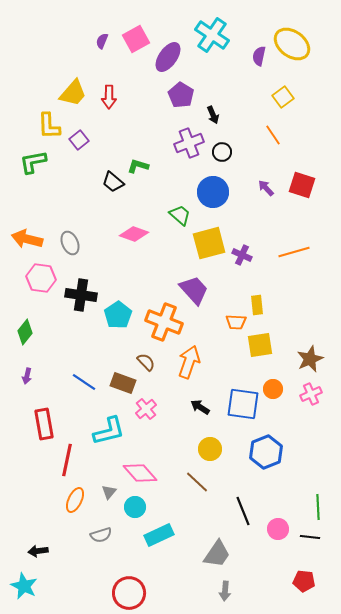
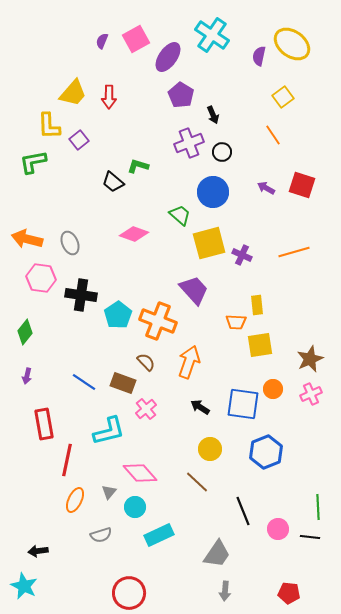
purple arrow at (266, 188): rotated 18 degrees counterclockwise
orange cross at (164, 322): moved 6 px left, 1 px up
red pentagon at (304, 581): moved 15 px left, 12 px down
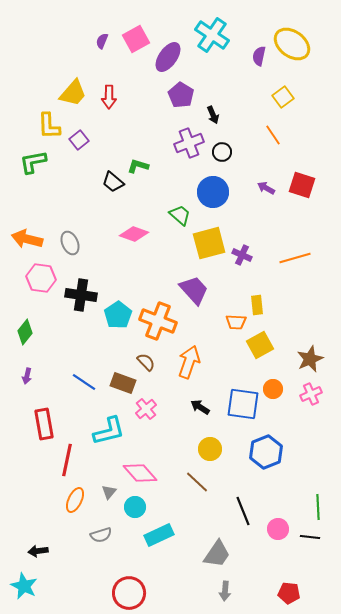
orange line at (294, 252): moved 1 px right, 6 px down
yellow square at (260, 345): rotated 20 degrees counterclockwise
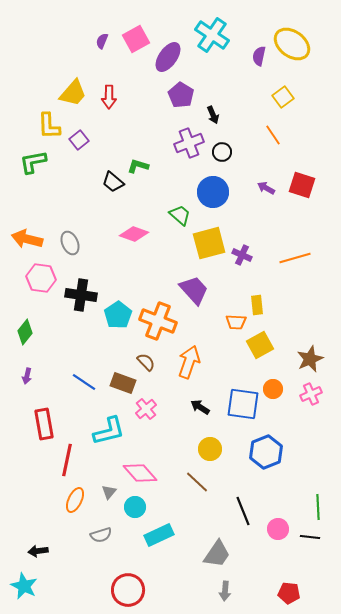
red circle at (129, 593): moved 1 px left, 3 px up
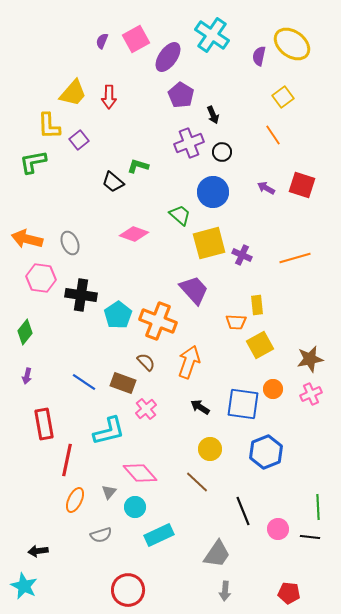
brown star at (310, 359): rotated 12 degrees clockwise
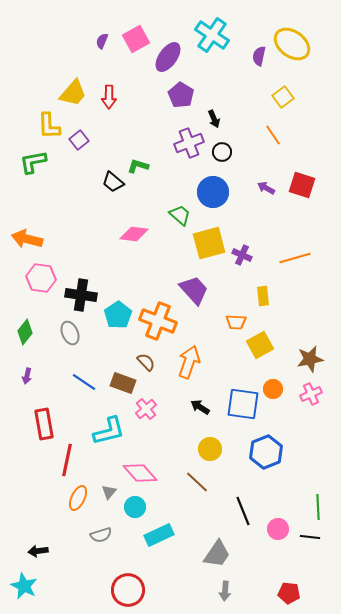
black arrow at (213, 115): moved 1 px right, 4 px down
pink diamond at (134, 234): rotated 12 degrees counterclockwise
gray ellipse at (70, 243): moved 90 px down
yellow rectangle at (257, 305): moved 6 px right, 9 px up
orange ellipse at (75, 500): moved 3 px right, 2 px up
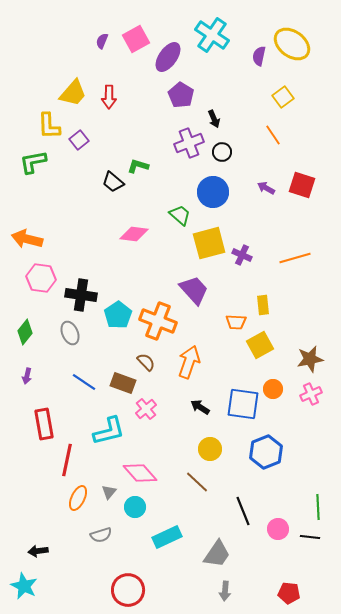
yellow rectangle at (263, 296): moved 9 px down
cyan rectangle at (159, 535): moved 8 px right, 2 px down
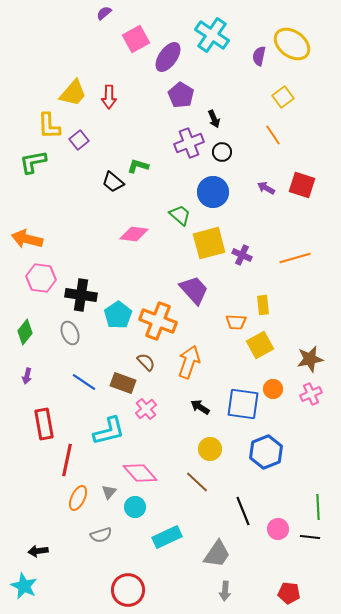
purple semicircle at (102, 41): moved 2 px right, 28 px up; rotated 28 degrees clockwise
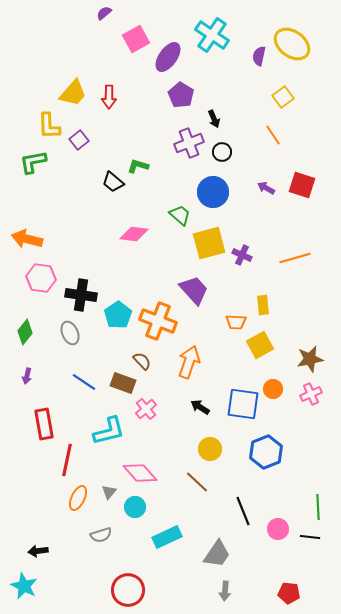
brown semicircle at (146, 362): moved 4 px left, 1 px up
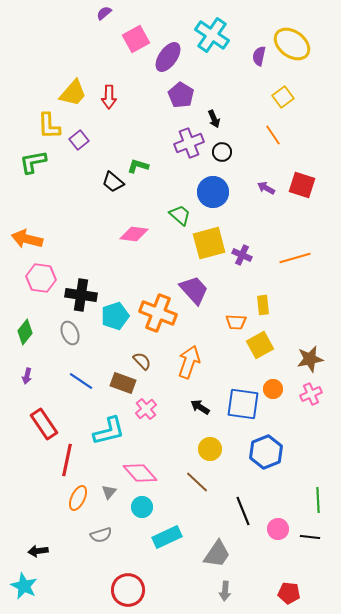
cyan pentagon at (118, 315): moved 3 px left, 1 px down; rotated 16 degrees clockwise
orange cross at (158, 321): moved 8 px up
blue line at (84, 382): moved 3 px left, 1 px up
red rectangle at (44, 424): rotated 24 degrees counterclockwise
cyan circle at (135, 507): moved 7 px right
green line at (318, 507): moved 7 px up
